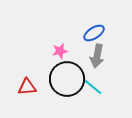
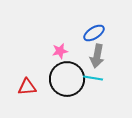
cyan line: moved 9 px up; rotated 30 degrees counterclockwise
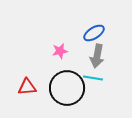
black circle: moved 9 px down
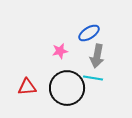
blue ellipse: moved 5 px left
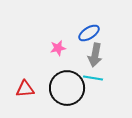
pink star: moved 2 px left, 3 px up
gray arrow: moved 2 px left, 1 px up
red triangle: moved 2 px left, 2 px down
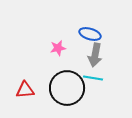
blue ellipse: moved 1 px right, 1 px down; rotated 50 degrees clockwise
red triangle: moved 1 px down
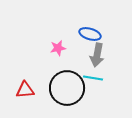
gray arrow: moved 2 px right
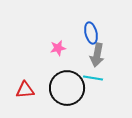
blue ellipse: moved 1 px right, 1 px up; rotated 60 degrees clockwise
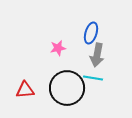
blue ellipse: rotated 30 degrees clockwise
